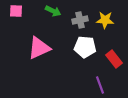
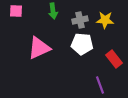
green arrow: rotated 56 degrees clockwise
white pentagon: moved 3 px left, 3 px up
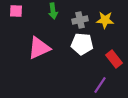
purple line: rotated 54 degrees clockwise
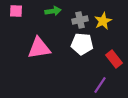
green arrow: rotated 91 degrees counterclockwise
yellow star: moved 2 px left, 1 px down; rotated 30 degrees counterclockwise
pink triangle: rotated 15 degrees clockwise
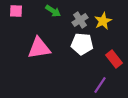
green arrow: rotated 42 degrees clockwise
gray cross: rotated 21 degrees counterclockwise
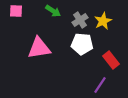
red rectangle: moved 3 px left, 1 px down
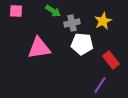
gray cross: moved 8 px left, 3 px down; rotated 21 degrees clockwise
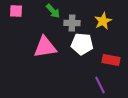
green arrow: rotated 14 degrees clockwise
gray cross: rotated 14 degrees clockwise
pink triangle: moved 6 px right, 1 px up
red rectangle: rotated 42 degrees counterclockwise
purple line: rotated 60 degrees counterclockwise
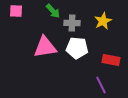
white pentagon: moved 5 px left, 4 px down
purple line: moved 1 px right
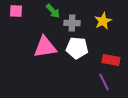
purple line: moved 3 px right, 3 px up
